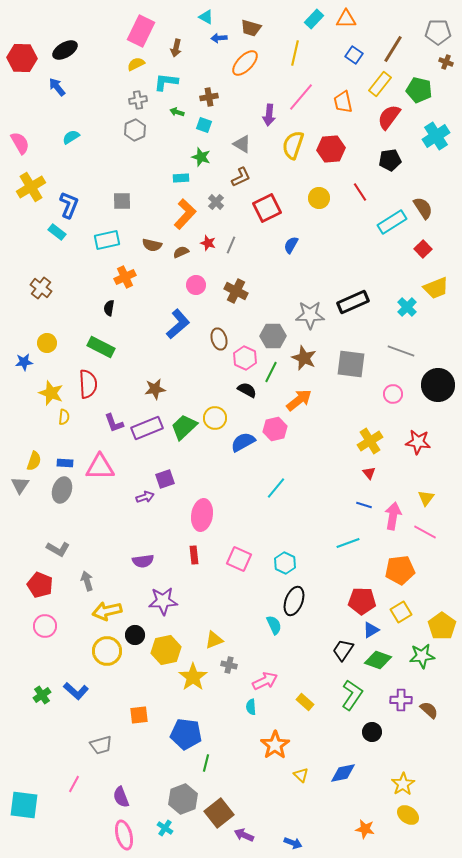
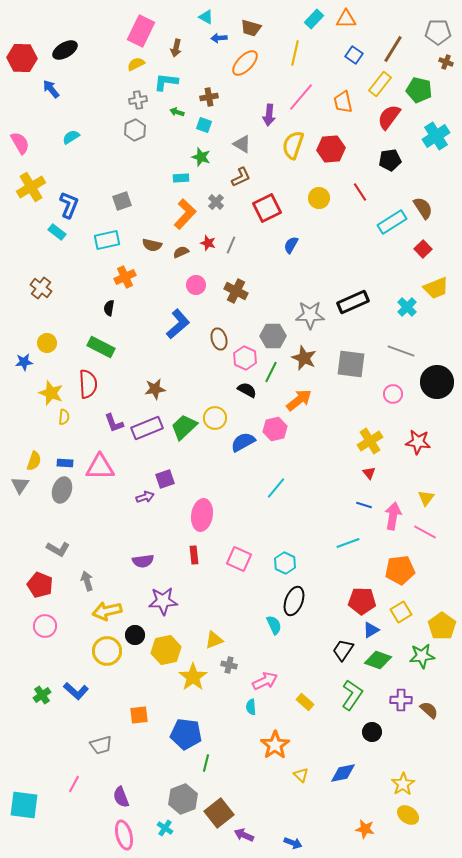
blue arrow at (57, 87): moved 6 px left, 2 px down
gray square at (122, 201): rotated 18 degrees counterclockwise
black circle at (438, 385): moved 1 px left, 3 px up
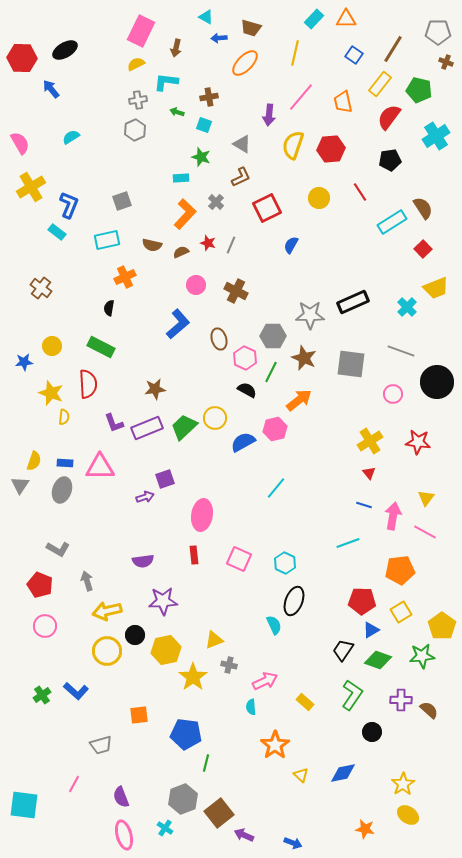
yellow circle at (47, 343): moved 5 px right, 3 px down
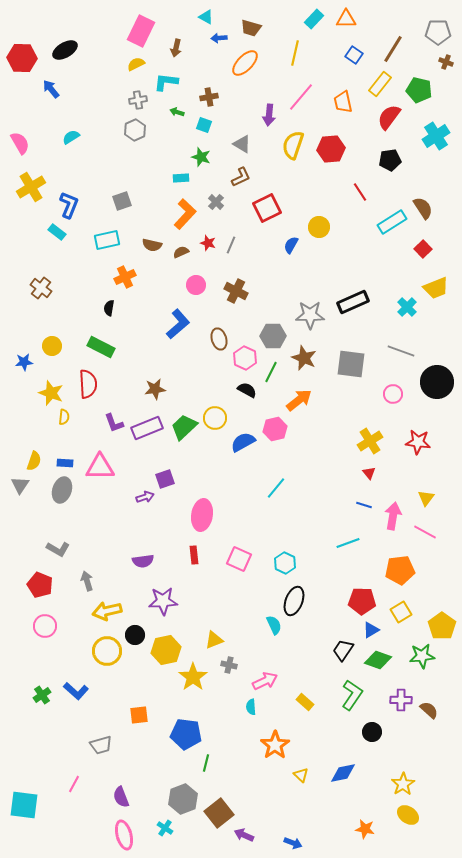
yellow circle at (319, 198): moved 29 px down
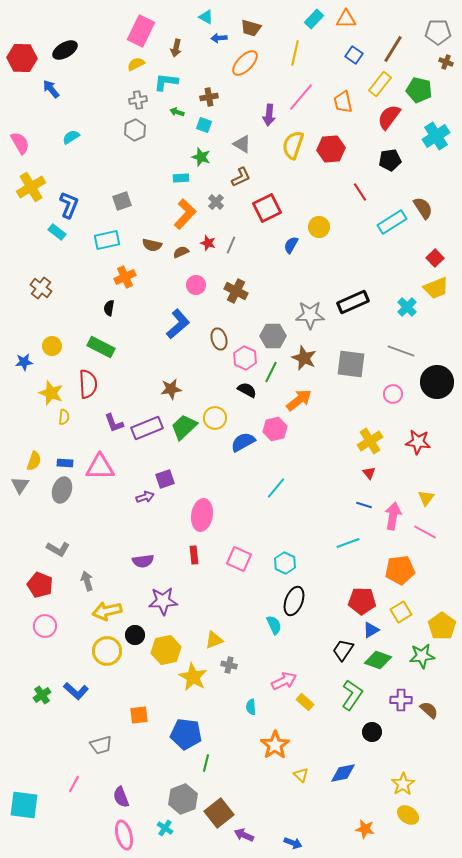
red square at (423, 249): moved 12 px right, 9 px down
brown star at (155, 389): moved 16 px right
yellow star at (193, 677): rotated 8 degrees counterclockwise
pink arrow at (265, 681): moved 19 px right
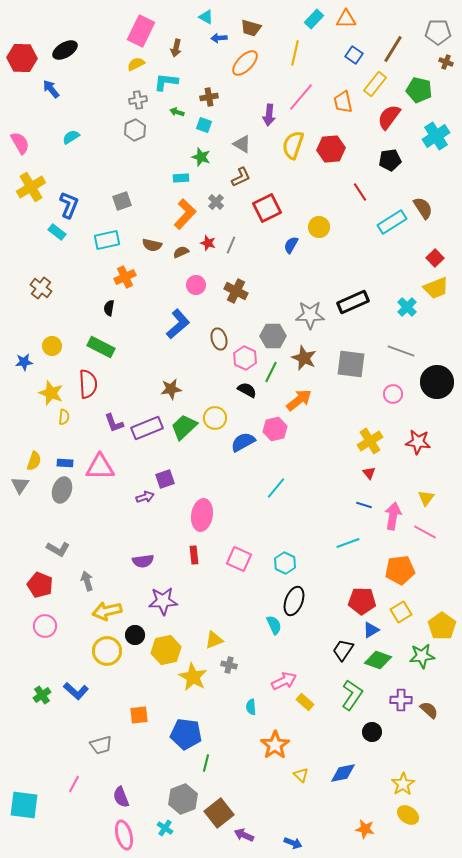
yellow rectangle at (380, 84): moved 5 px left
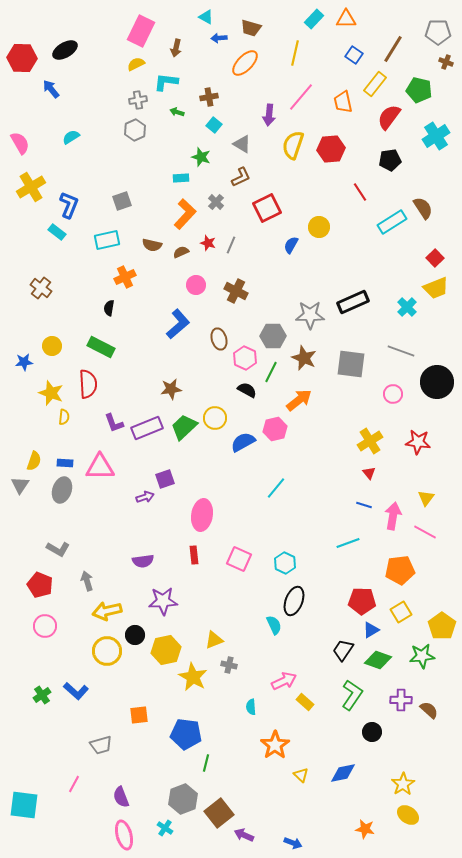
cyan square at (204, 125): moved 10 px right; rotated 21 degrees clockwise
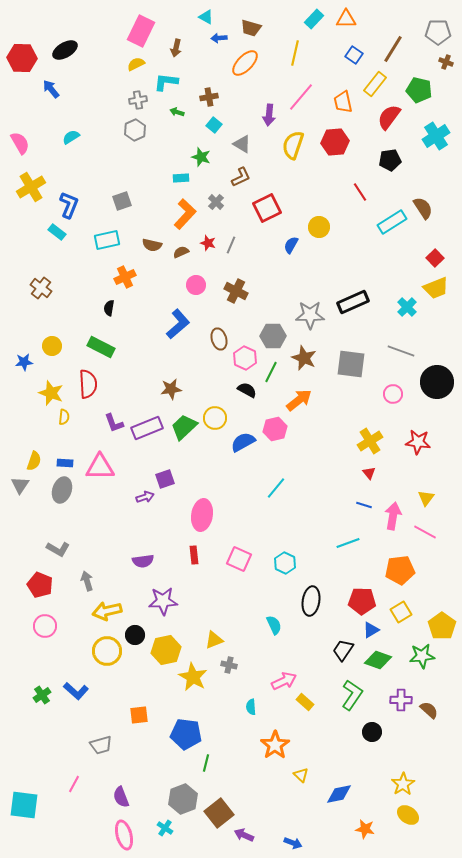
red hexagon at (331, 149): moved 4 px right, 7 px up
black ellipse at (294, 601): moved 17 px right; rotated 12 degrees counterclockwise
blue diamond at (343, 773): moved 4 px left, 21 px down
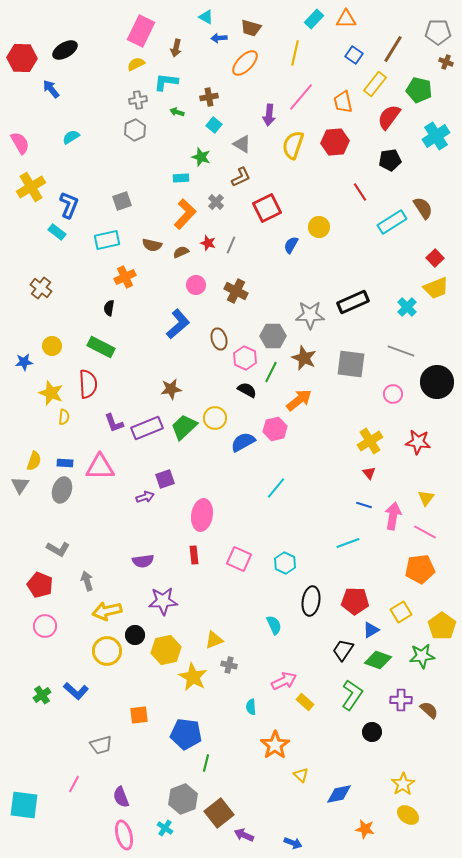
orange pentagon at (400, 570): moved 20 px right, 1 px up
red pentagon at (362, 601): moved 7 px left
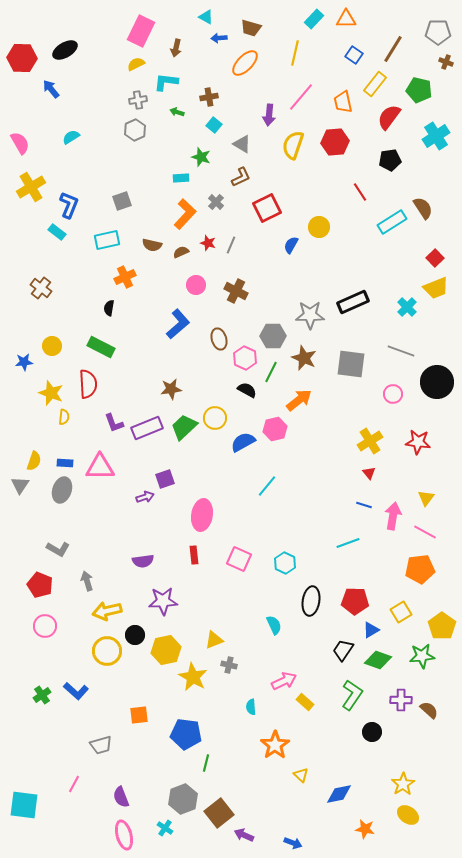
cyan line at (276, 488): moved 9 px left, 2 px up
